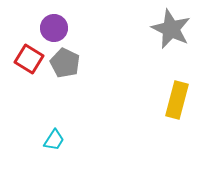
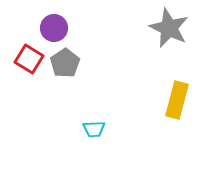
gray star: moved 2 px left, 1 px up
gray pentagon: rotated 12 degrees clockwise
cyan trapezoid: moved 40 px right, 11 px up; rotated 55 degrees clockwise
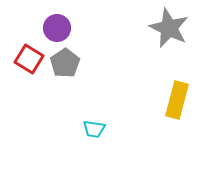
purple circle: moved 3 px right
cyan trapezoid: rotated 10 degrees clockwise
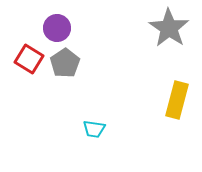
gray star: rotated 9 degrees clockwise
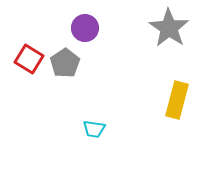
purple circle: moved 28 px right
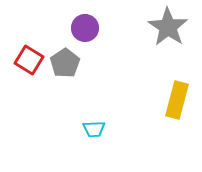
gray star: moved 1 px left, 1 px up
red square: moved 1 px down
cyan trapezoid: rotated 10 degrees counterclockwise
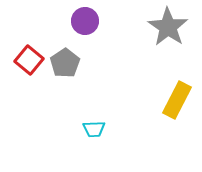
purple circle: moved 7 px up
red square: rotated 8 degrees clockwise
yellow rectangle: rotated 12 degrees clockwise
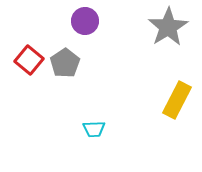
gray star: rotated 6 degrees clockwise
